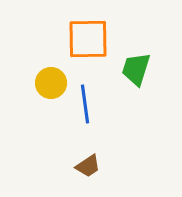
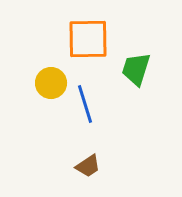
blue line: rotated 9 degrees counterclockwise
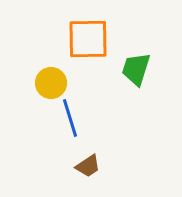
blue line: moved 15 px left, 14 px down
